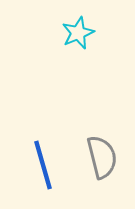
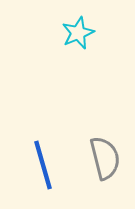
gray semicircle: moved 3 px right, 1 px down
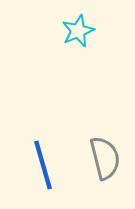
cyan star: moved 2 px up
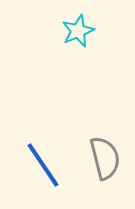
blue line: rotated 18 degrees counterclockwise
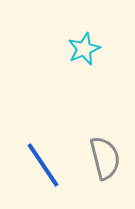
cyan star: moved 6 px right, 18 px down
